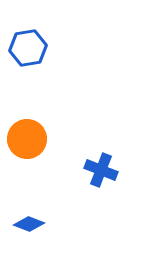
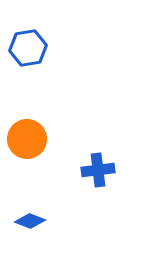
blue cross: moved 3 px left; rotated 28 degrees counterclockwise
blue diamond: moved 1 px right, 3 px up
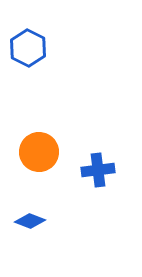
blue hexagon: rotated 24 degrees counterclockwise
orange circle: moved 12 px right, 13 px down
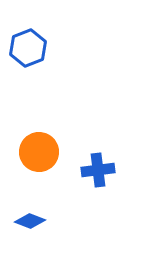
blue hexagon: rotated 12 degrees clockwise
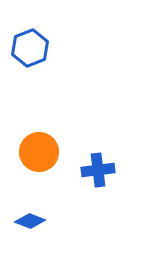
blue hexagon: moved 2 px right
